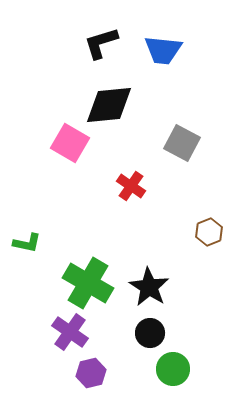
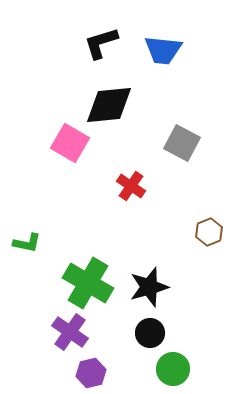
black star: rotated 24 degrees clockwise
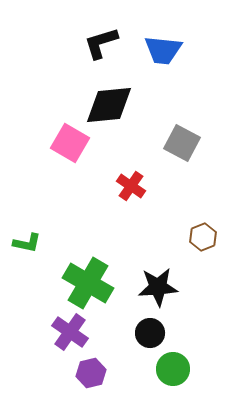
brown hexagon: moved 6 px left, 5 px down
black star: moved 9 px right; rotated 12 degrees clockwise
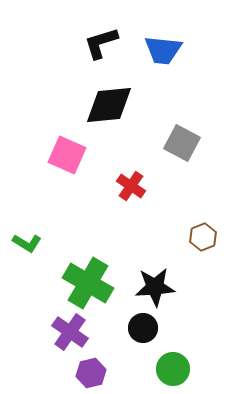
pink square: moved 3 px left, 12 px down; rotated 6 degrees counterclockwise
green L-shape: rotated 20 degrees clockwise
black star: moved 3 px left
black circle: moved 7 px left, 5 px up
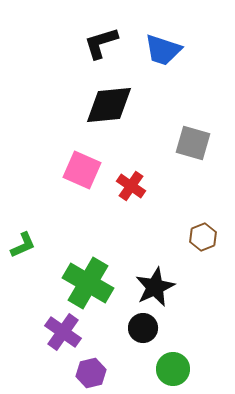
blue trapezoid: rotated 12 degrees clockwise
gray square: moved 11 px right; rotated 12 degrees counterclockwise
pink square: moved 15 px right, 15 px down
green L-shape: moved 4 px left, 2 px down; rotated 56 degrees counterclockwise
black star: rotated 21 degrees counterclockwise
purple cross: moved 7 px left
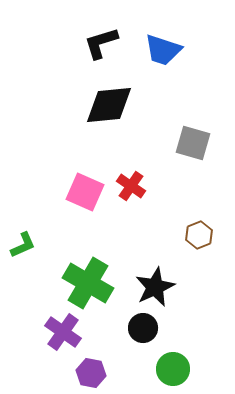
pink square: moved 3 px right, 22 px down
brown hexagon: moved 4 px left, 2 px up
purple hexagon: rotated 24 degrees clockwise
